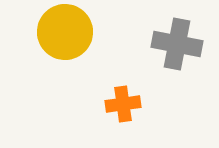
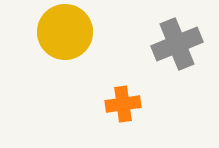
gray cross: rotated 33 degrees counterclockwise
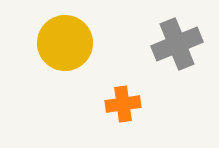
yellow circle: moved 11 px down
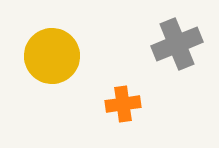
yellow circle: moved 13 px left, 13 px down
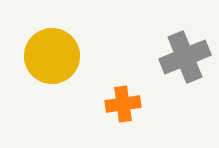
gray cross: moved 8 px right, 13 px down
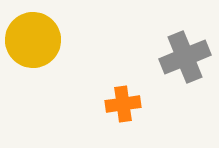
yellow circle: moved 19 px left, 16 px up
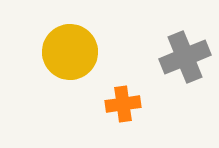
yellow circle: moved 37 px right, 12 px down
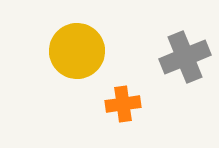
yellow circle: moved 7 px right, 1 px up
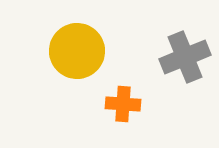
orange cross: rotated 12 degrees clockwise
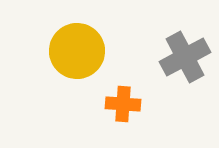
gray cross: rotated 6 degrees counterclockwise
